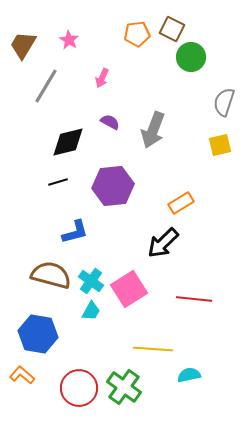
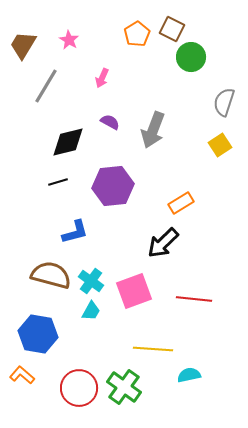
orange pentagon: rotated 25 degrees counterclockwise
yellow square: rotated 20 degrees counterclockwise
pink square: moved 5 px right, 2 px down; rotated 12 degrees clockwise
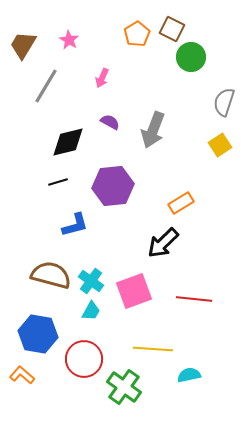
blue L-shape: moved 7 px up
red circle: moved 5 px right, 29 px up
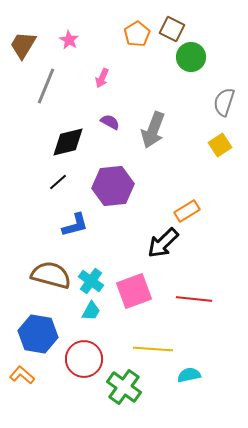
gray line: rotated 9 degrees counterclockwise
black line: rotated 24 degrees counterclockwise
orange rectangle: moved 6 px right, 8 px down
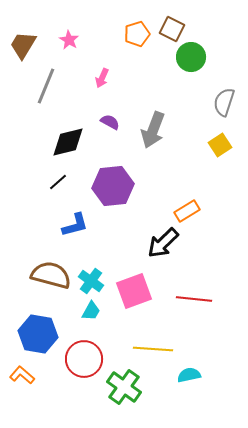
orange pentagon: rotated 15 degrees clockwise
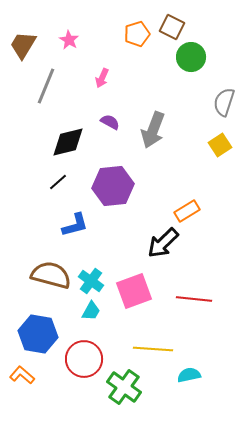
brown square: moved 2 px up
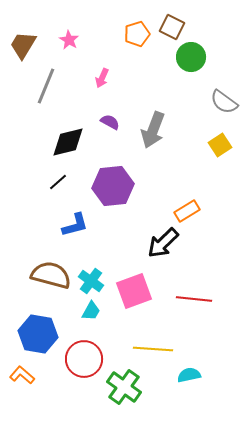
gray semicircle: rotated 72 degrees counterclockwise
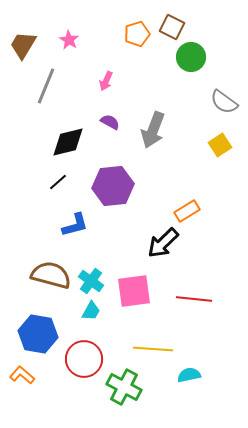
pink arrow: moved 4 px right, 3 px down
pink square: rotated 12 degrees clockwise
green cross: rotated 8 degrees counterclockwise
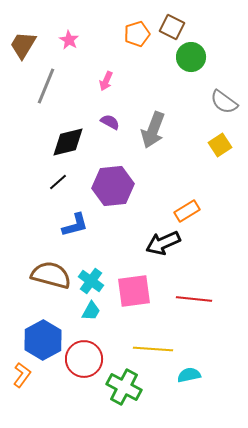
black arrow: rotated 20 degrees clockwise
blue hexagon: moved 5 px right, 6 px down; rotated 21 degrees clockwise
orange L-shape: rotated 85 degrees clockwise
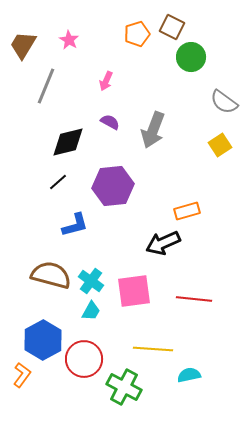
orange rectangle: rotated 15 degrees clockwise
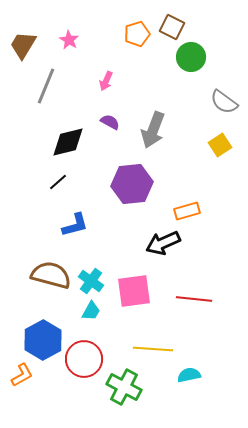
purple hexagon: moved 19 px right, 2 px up
orange L-shape: rotated 25 degrees clockwise
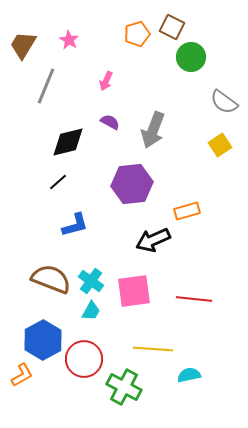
black arrow: moved 10 px left, 3 px up
brown semicircle: moved 4 px down; rotated 6 degrees clockwise
